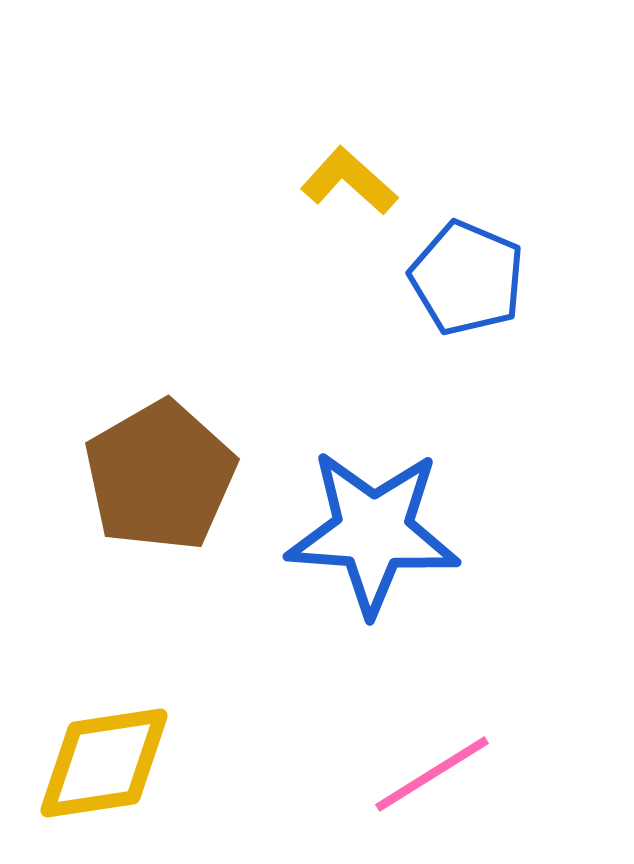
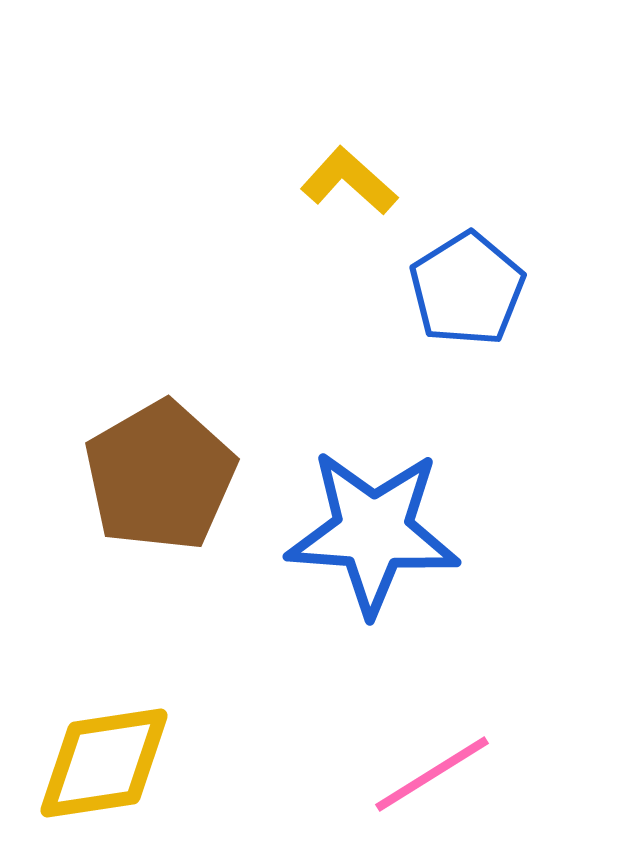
blue pentagon: moved 11 px down; rotated 17 degrees clockwise
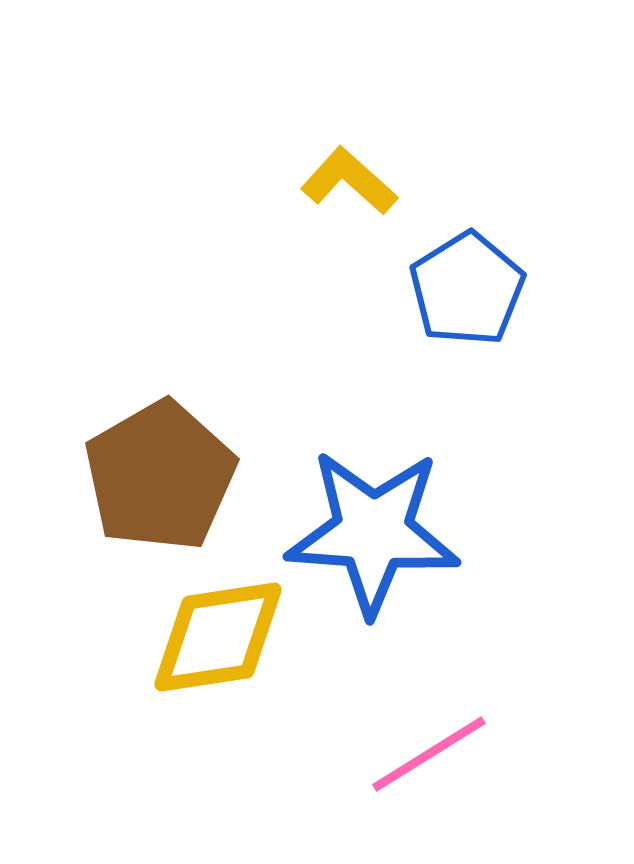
yellow diamond: moved 114 px right, 126 px up
pink line: moved 3 px left, 20 px up
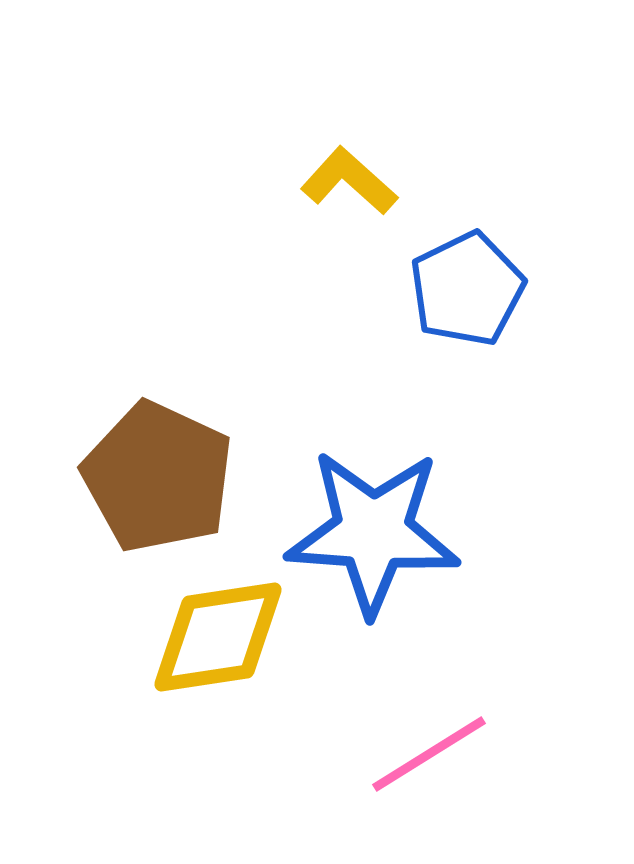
blue pentagon: rotated 6 degrees clockwise
brown pentagon: moved 2 px left, 1 px down; rotated 17 degrees counterclockwise
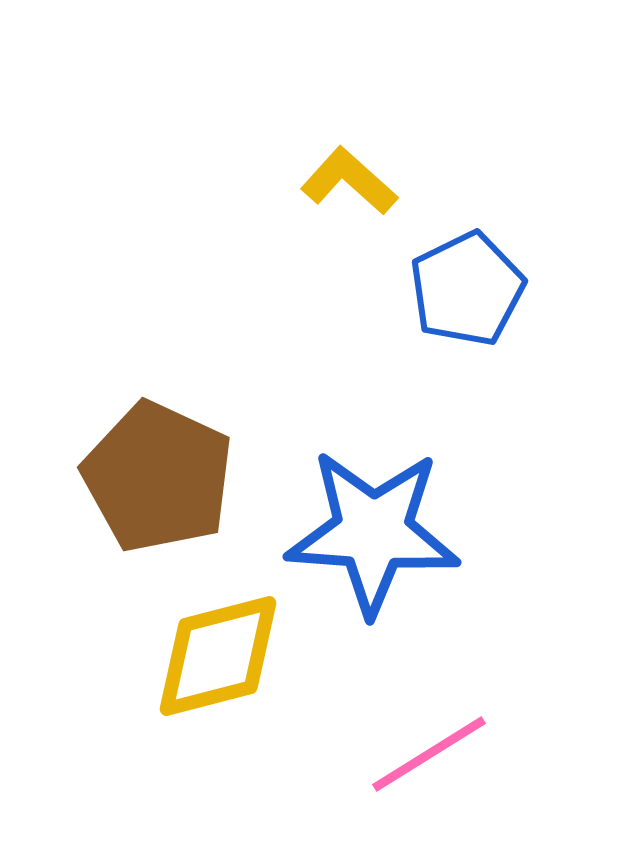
yellow diamond: moved 19 px down; rotated 6 degrees counterclockwise
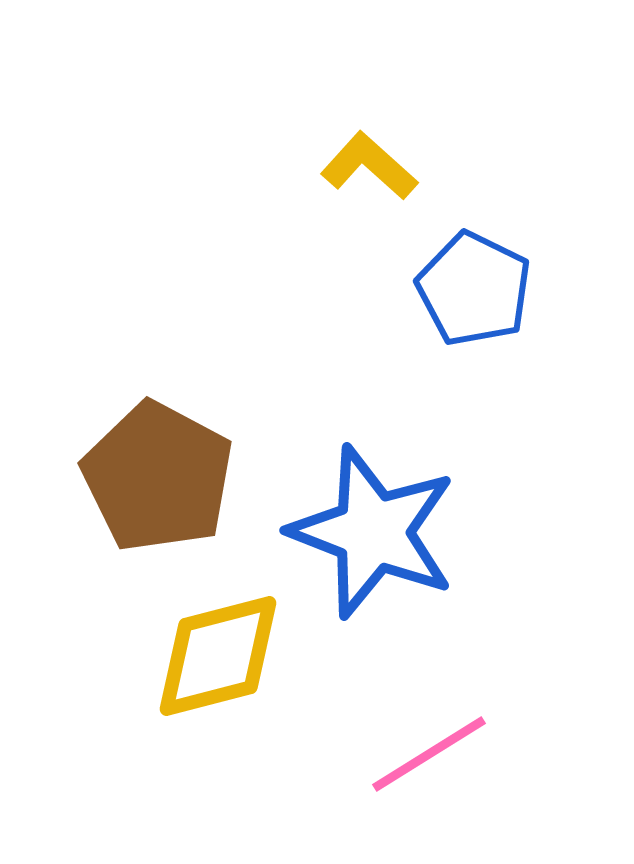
yellow L-shape: moved 20 px right, 15 px up
blue pentagon: moved 7 px right; rotated 20 degrees counterclockwise
brown pentagon: rotated 3 degrees clockwise
blue star: rotated 17 degrees clockwise
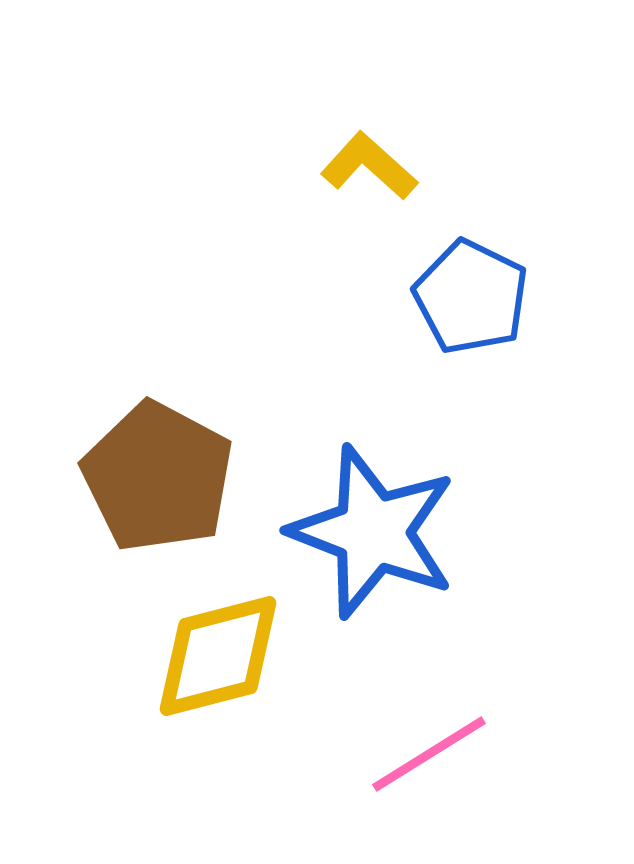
blue pentagon: moved 3 px left, 8 px down
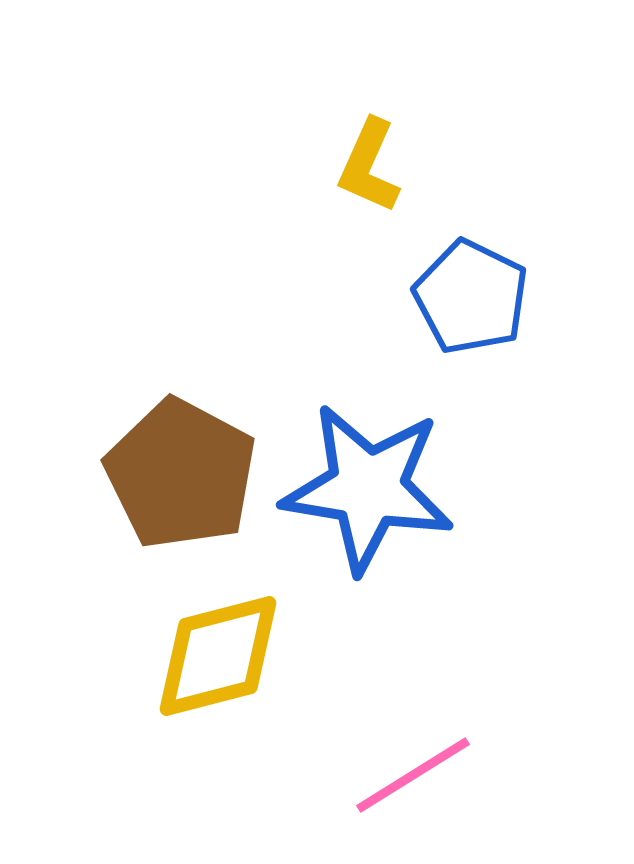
yellow L-shape: rotated 108 degrees counterclockwise
brown pentagon: moved 23 px right, 3 px up
blue star: moved 5 px left, 44 px up; rotated 12 degrees counterclockwise
pink line: moved 16 px left, 21 px down
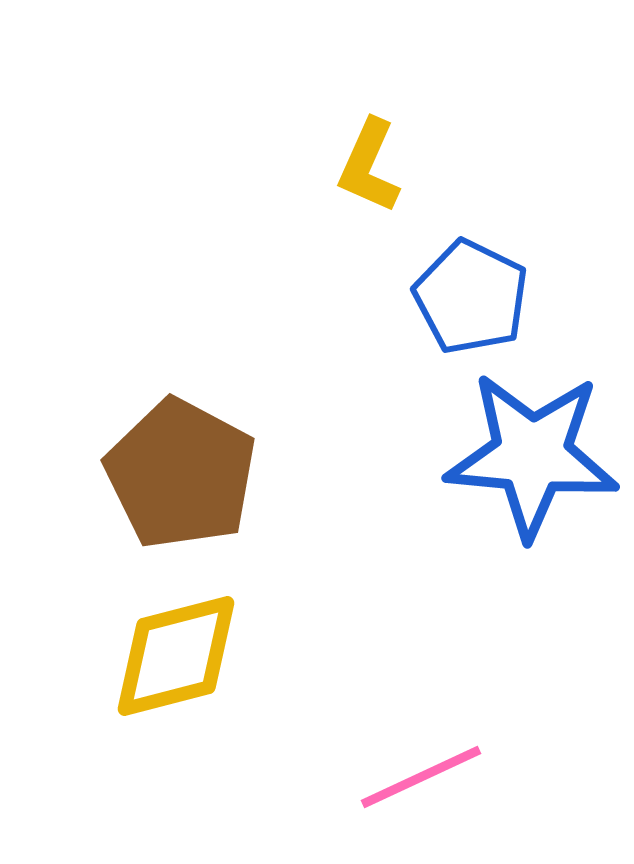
blue star: moved 164 px right, 33 px up; rotated 4 degrees counterclockwise
yellow diamond: moved 42 px left
pink line: moved 8 px right, 2 px down; rotated 7 degrees clockwise
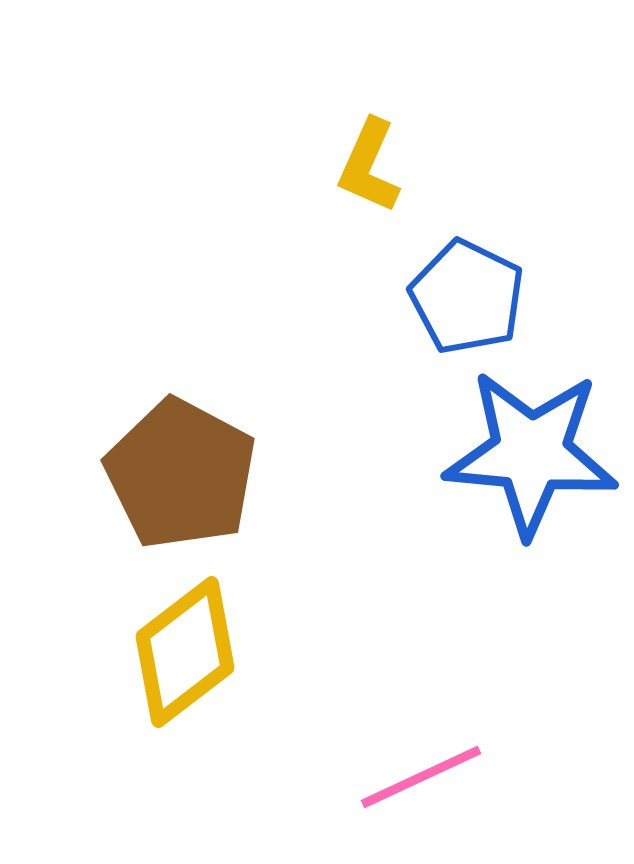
blue pentagon: moved 4 px left
blue star: moved 1 px left, 2 px up
yellow diamond: moved 9 px right, 4 px up; rotated 23 degrees counterclockwise
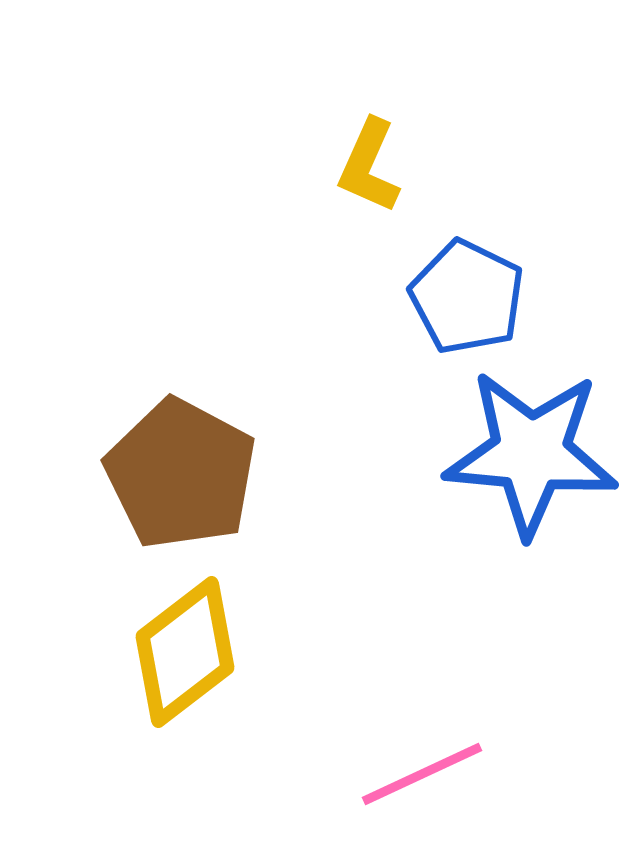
pink line: moved 1 px right, 3 px up
